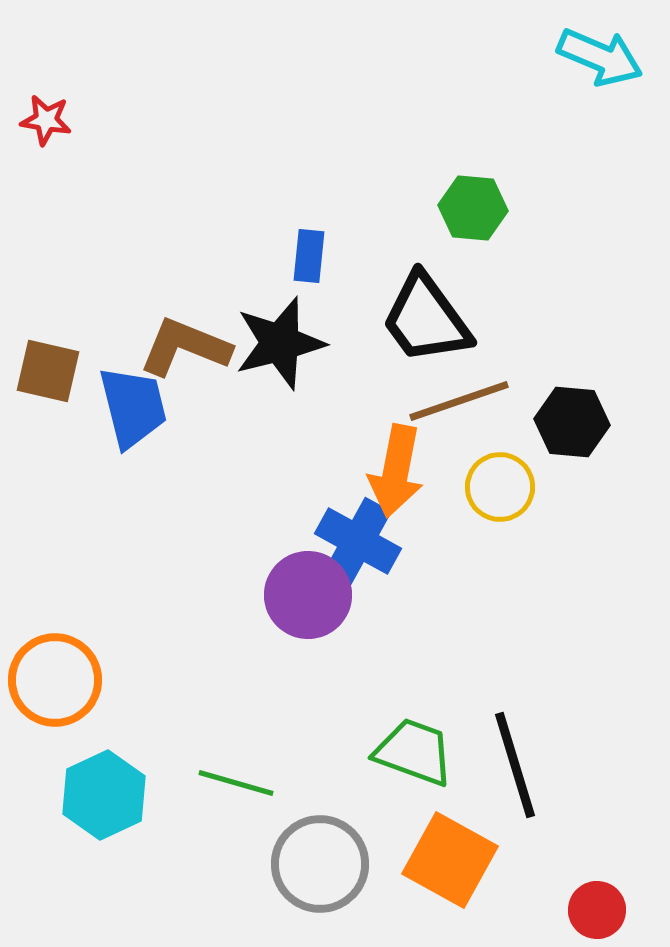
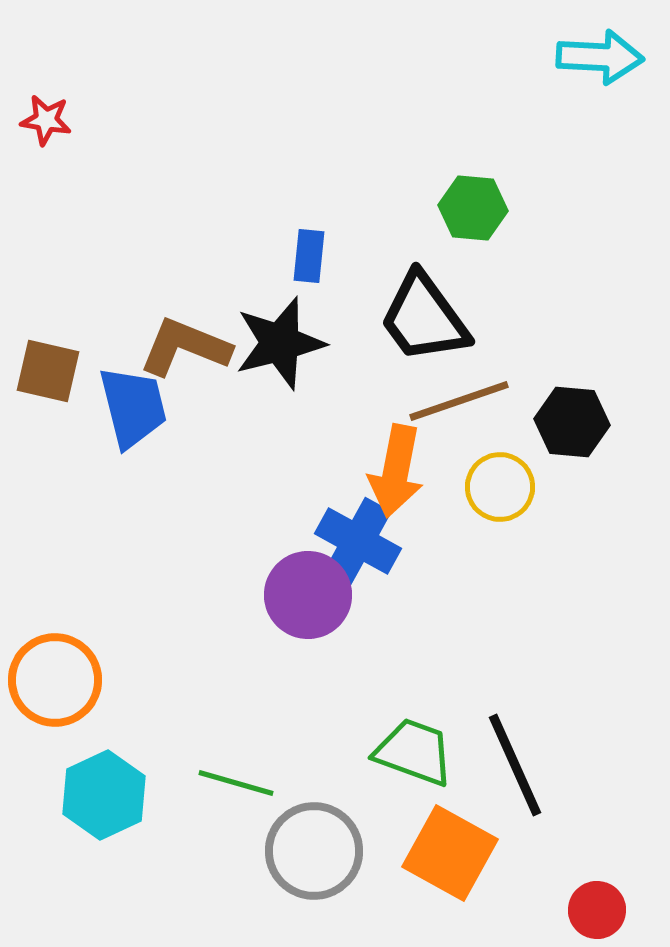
cyan arrow: rotated 20 degrees counterclockwise
black trapezoid: moved 2 px left, 1 px up
black line: rotated 7 degrees counterclockwise
orange square: moved 7 px up
gray circle: moved 6 px left, 13 px up
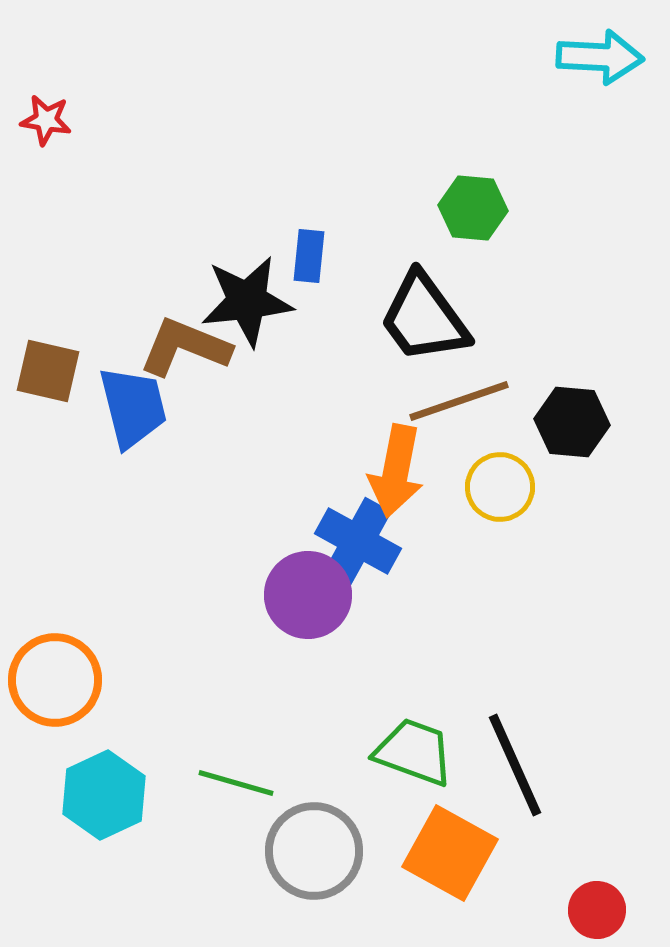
black star: moved 33 px left, 42 px up; rotated 8 degrees clockwise
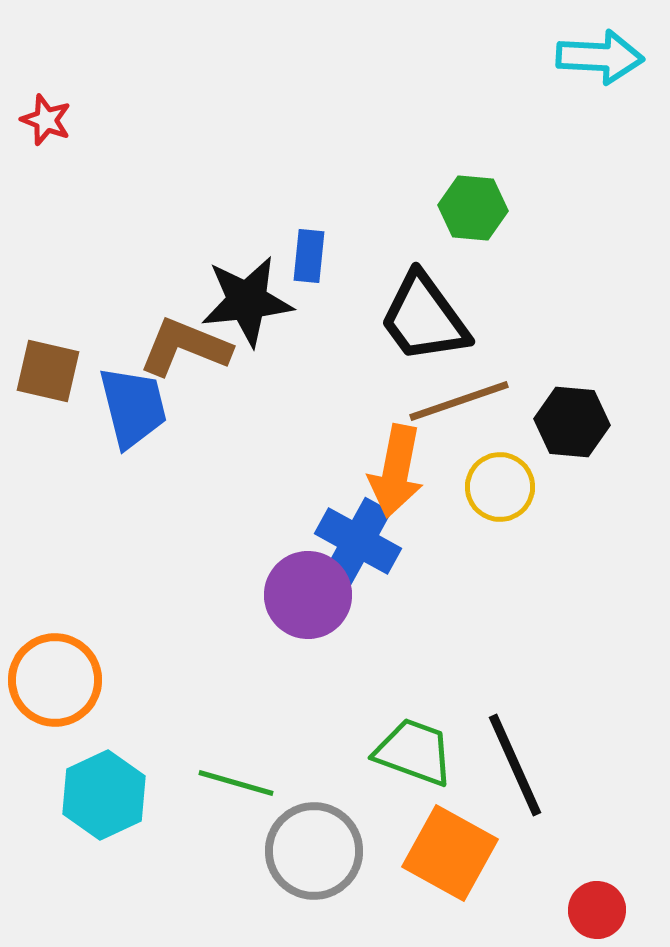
red star: rotated 12 degrees clockwise
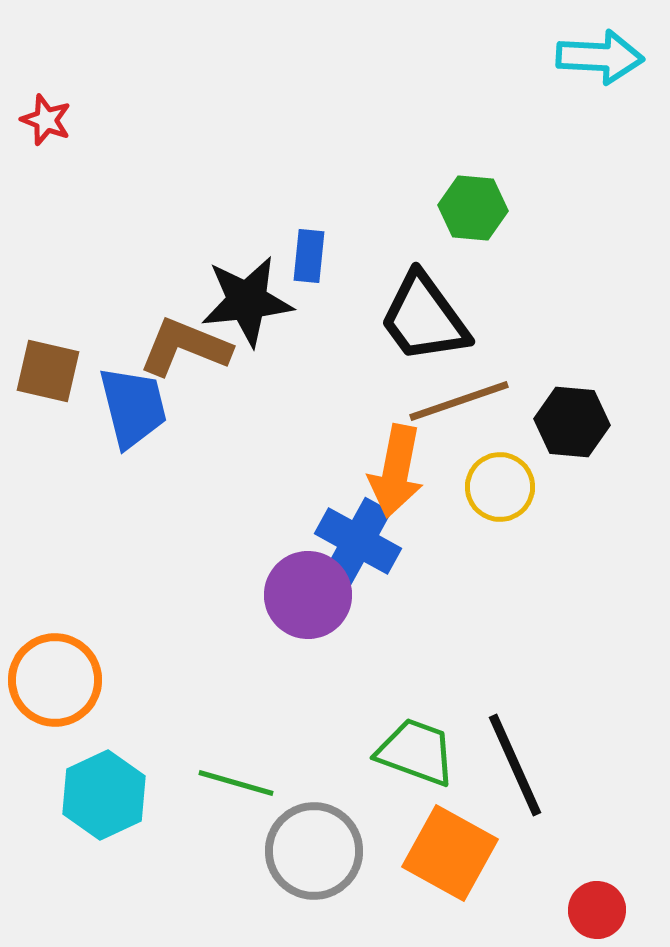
green trapezoid: moved 2 px right
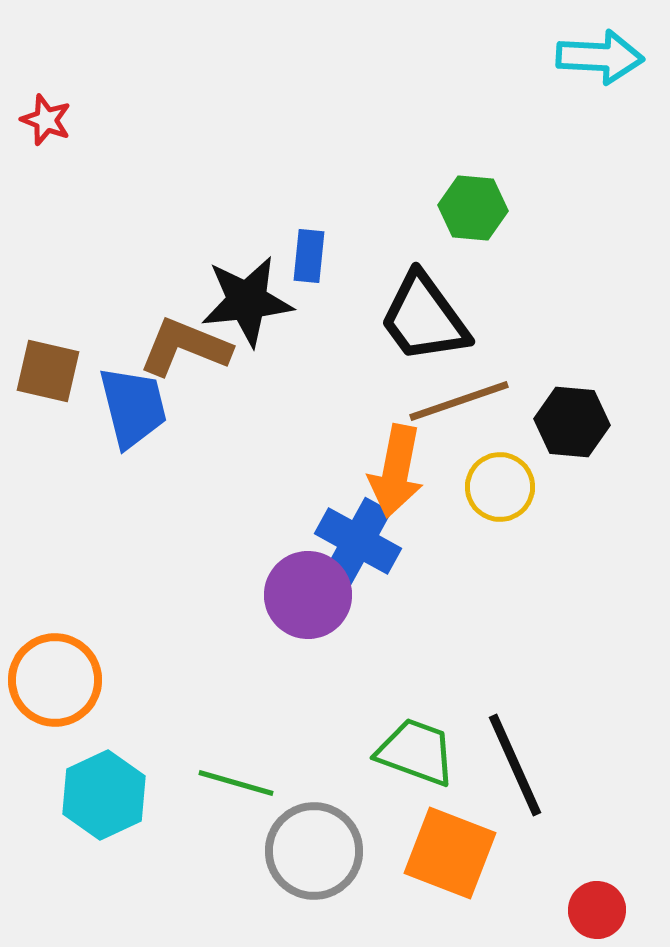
orange square: rotated 8 degrees counterclockwise
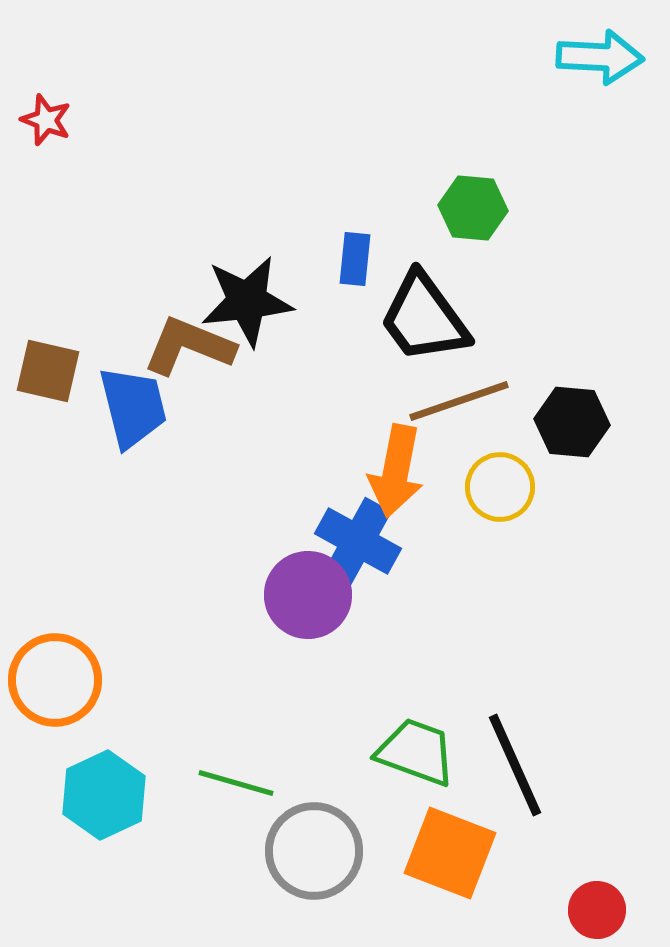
blue rectangle: moved 46 px right, 3 px down
brown L-shape: moved 4 px right, 1 px up
